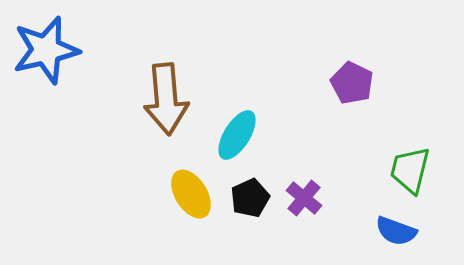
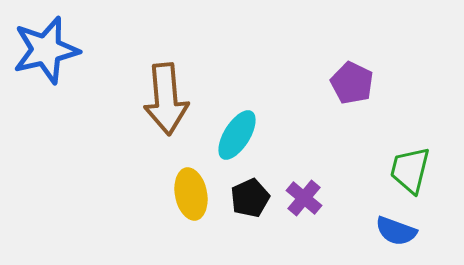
yellow ellipse: rotated 21 degrees clockwise
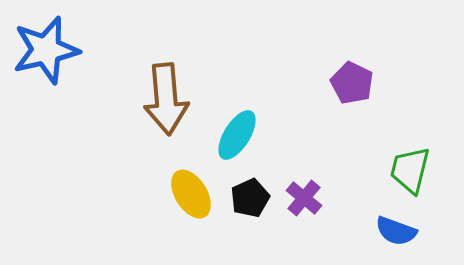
yellow ellipse: rotated 21 degrees counterclockwise
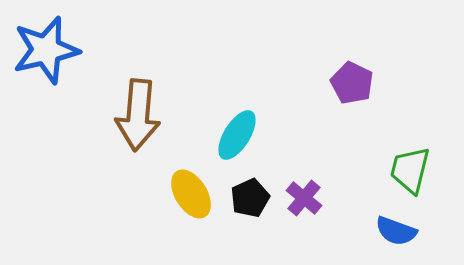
brown arrow: moved 28 px left, 16 px down; rotated 10 degrees clockwise
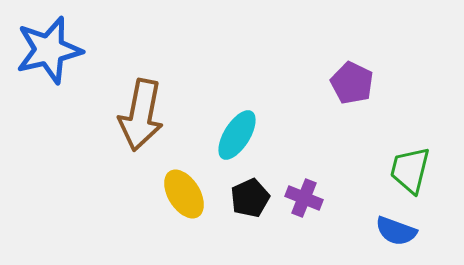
blue star: moved 3 px right
brown arrow: moved 3 px right; rotated 6 degrees clockwise
yellow ellipse: moved 7 px left
purple cross: rotated 18 degrees counterclockwise
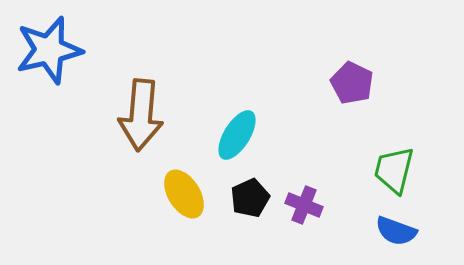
brown arrow: rotated 6 degrees counterclockwise
green trapezoid: moved 16 px left
purple cross: moved 7 px down
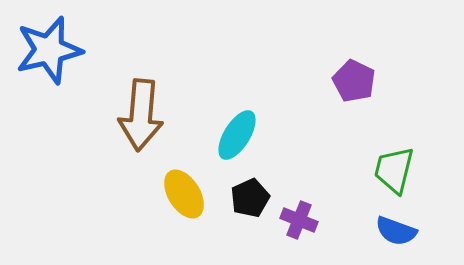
purple pentagon: moved 2 px right, 2 px up
purple cross: moved 5 px left, 15 px down
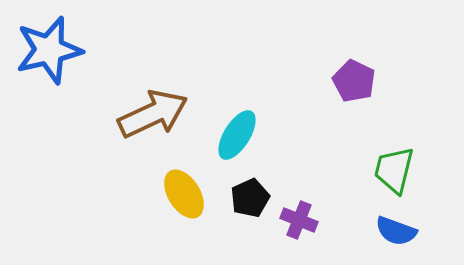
brown arrow: moved 12 px right, 1 px up; rotated 120 degrees counterclockwise
